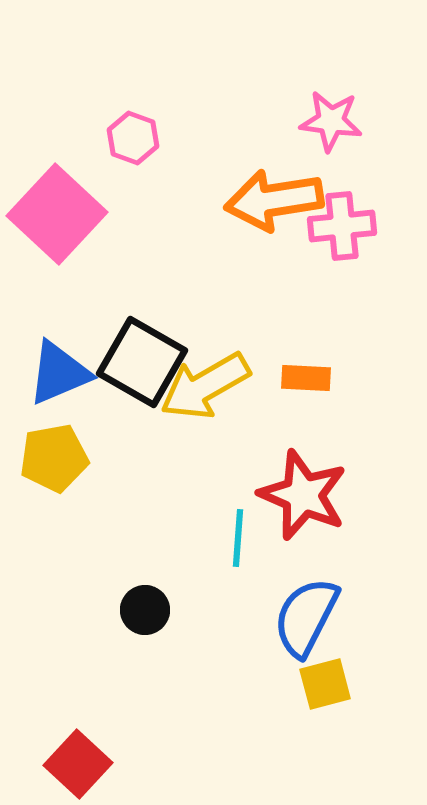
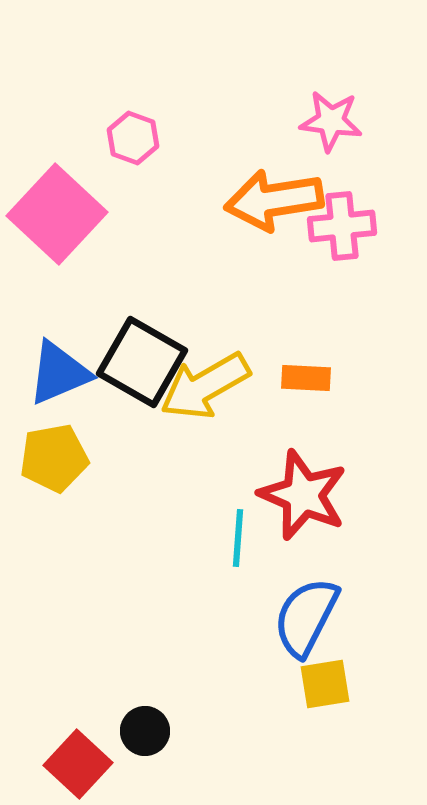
black circle: moved 121 px down
yellow square: rotated 6 degrees clockwise
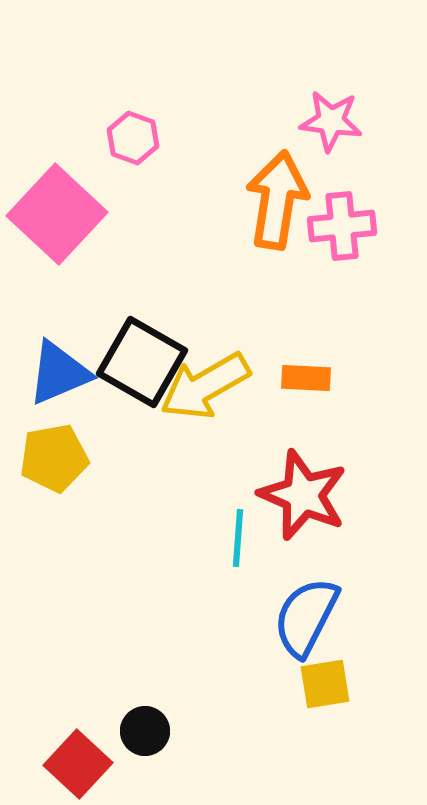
orange arrow: moved 3 px right; rotated 108 degrees clockwise
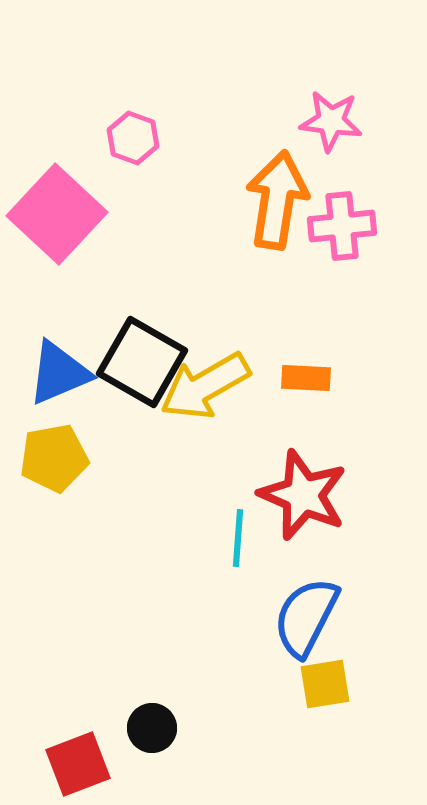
black circle: moved 7 px right, 3 px up
red square: rotated 26 degrees clockwise
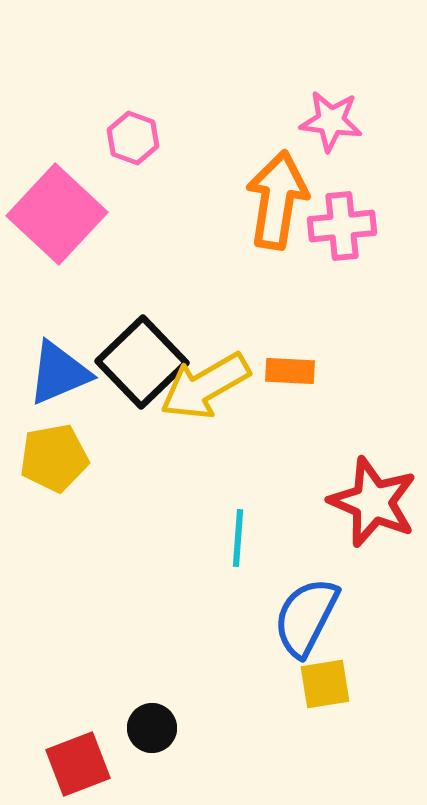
black square: rotated 16 degrees clockwise
orange rectangle: moved 16 px left, 7 px up
red star: moved 70 px right, 7 px down
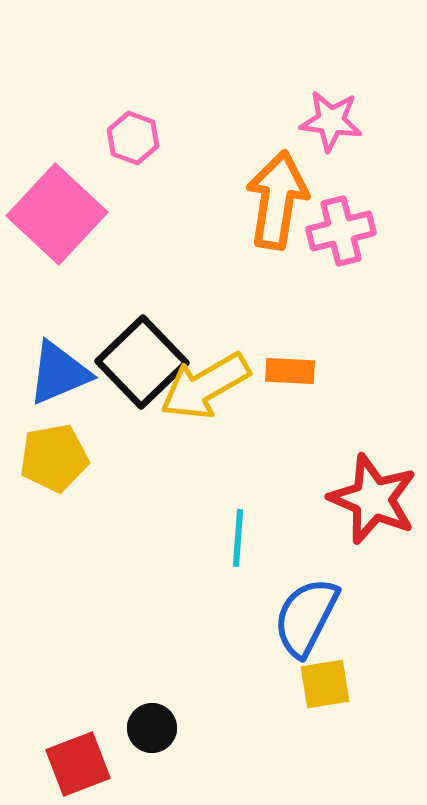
pink cross: moved 1 px left, 5 px down; rotated 8 degrees counterclockwise
red star: moved 3 px up
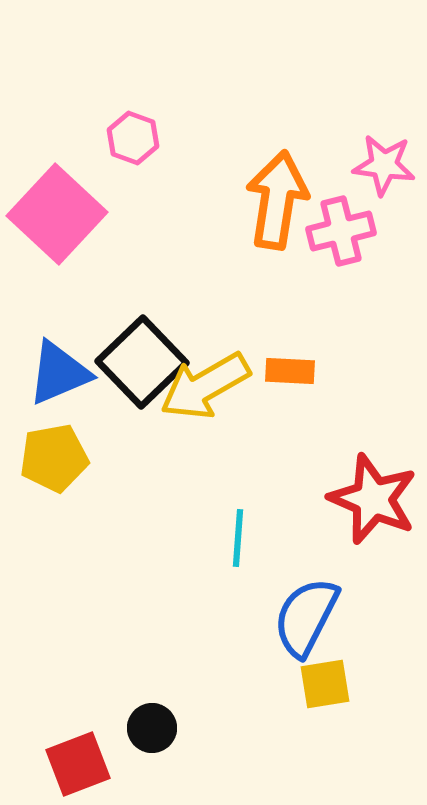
pink star: moved 53 px right, 44 px down
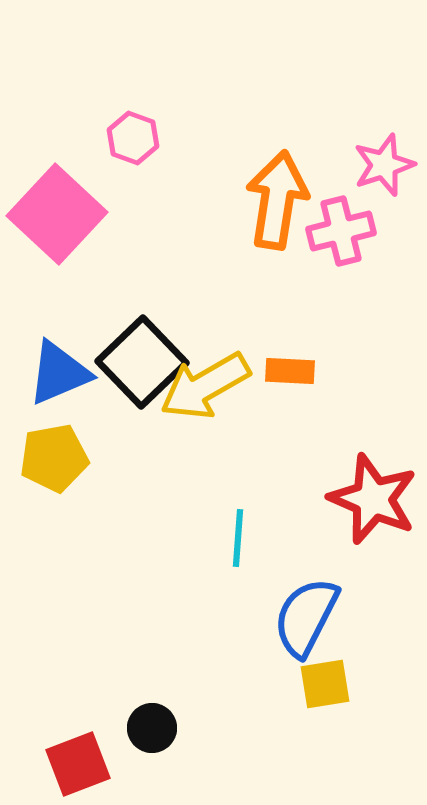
pink star: rotated 26 degrees counterclockwise
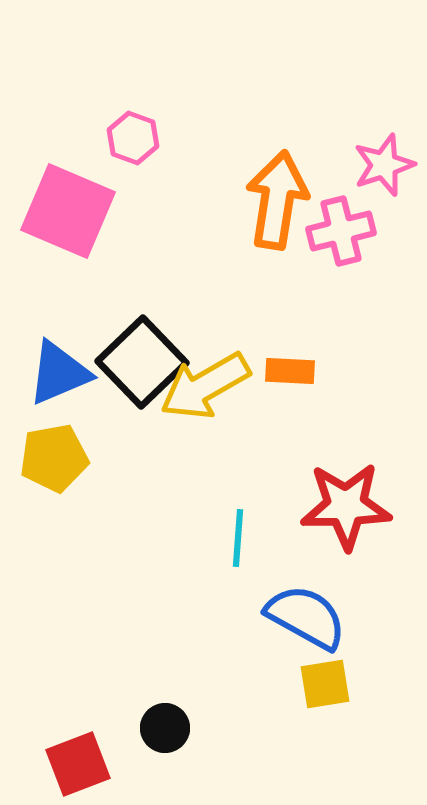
pink square: moved 11 px right, 3 px up; rotated 20 degrees counterclockwise
red star: moved 27 px left, 7 px down; rotated 24 degrees counterclockwise
blue semicircle: rotated 92 degrees clockwise
black circle: moved 13 px right
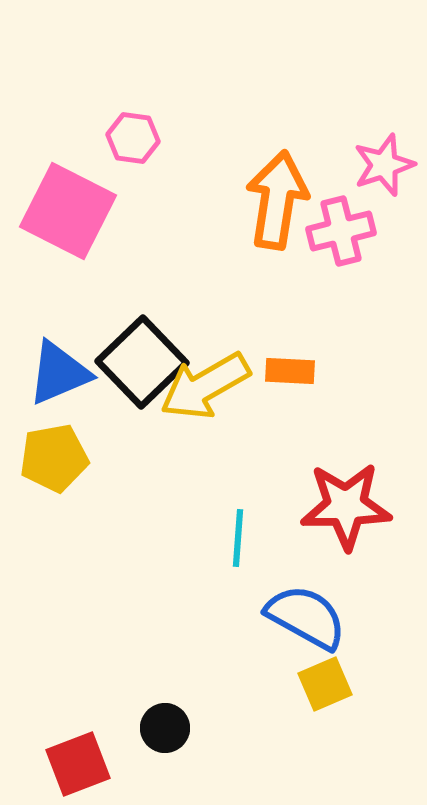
pink hexagon: rotated 12 degrees counterclockwise
pink square: rotated 4 degrees clockwise
yellow square: rotated 14 degrees counterclockwise
